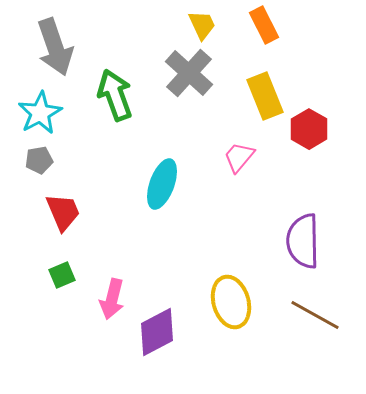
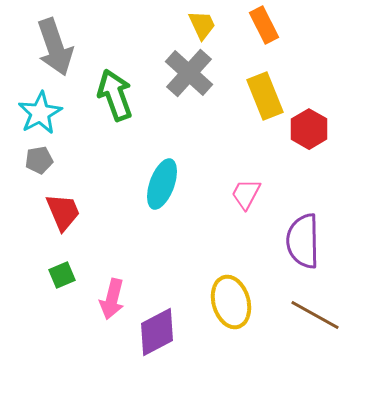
pink trapezoid: moved 7 px right, 37 px down; rotated 12 degrees counterclockwise
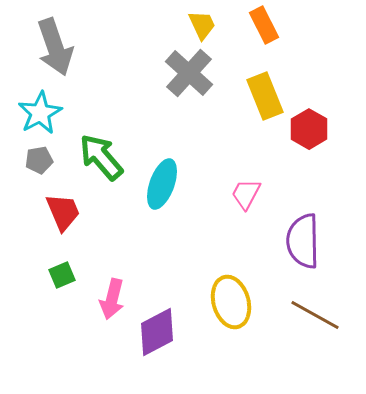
green arrow: moved 14 px left, 62 px down; rotated 21 degrees counterclockwise
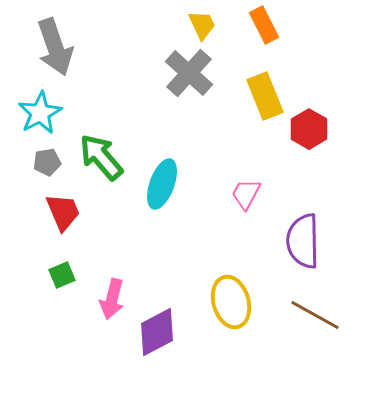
gray pentagon: moved 8 px right, 2 px down
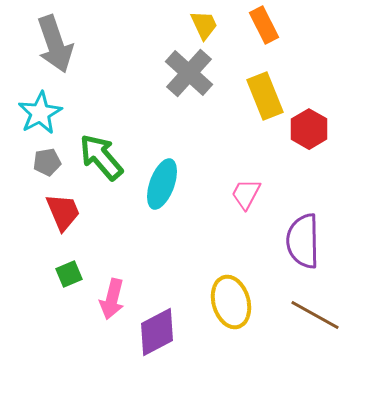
yellow trapezoid: moved 2 px right
gray arrow: moved 3 px up
green square: moved 7 px right, 1 px up
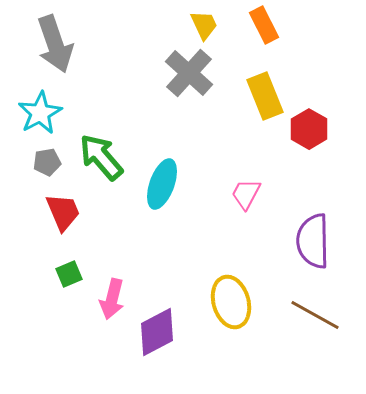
purple semicircle: moved 10 px right
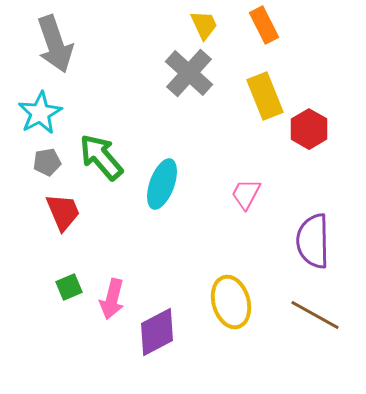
green square: moved 13 px down
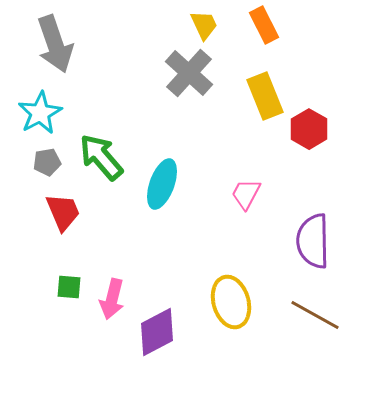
green square: rotated 28 degrees clockwise
